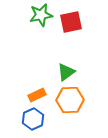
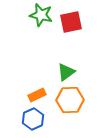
green star: rotated 25 degrees clockwise
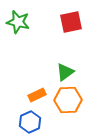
green star: moved 23 px left, 7 px down
green triangle: moved 1 px left
orange hexagon: moved 2 px left
blue hexagon: moved 3 px left, 3 px down
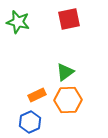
red square: moved 2 px left, 3 px up
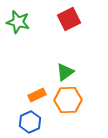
red square: rotated 15 degrees counterclockwise
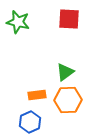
red square: rotated 30 degrees clockwise
orange rectangle: rotated 18 degrees clockwise
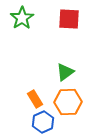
green star: moved 4 px right, 4 px up; rotated 25 degrees clockwise
orange rectangle: moved 2 px left, 4 px down; rotated 66 degrees clockwise
orange hexagon: moved 2 px down
blue hexagon: moved 13 px right
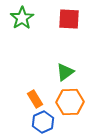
orange hexagon: moved 2 px right
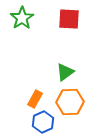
orange rectangle: rotated 60 degrees clockwise
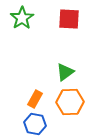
blue hexagon: moved 8 px left, 2 px down; rotated 25 degrees counterclockwise
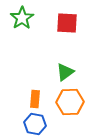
red square: moved 2 px left, 4 px down
orange rectangle: rotated 24 degrees counterclockwise
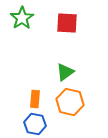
orange hexagon: rotated 16 degrees clockwise
